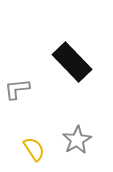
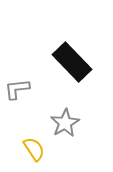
gray star: moved 12 px left, 17 px up
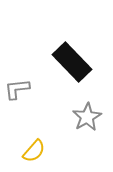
gray star: moved 22 px right, 6 px up
yellow semicircle: moved 2 px down; rotated 75 degrees clockwise
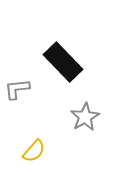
black rectangle: moved 9 px left
gray star: moved 2 px left
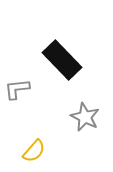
black rectangle: moved 1 px left, 2 px up
gray star: rotated 16 degrees counterclockwise
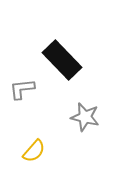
gray L-shape: moved 5 px right
gray star: rotated 12 degrees counterclockwise
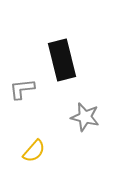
black rectangle: rotated 30 degrees clockwise
